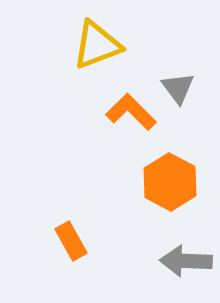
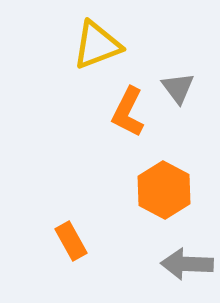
orange L-shape: moved 3 px left; rotated 108 degrees counterclockwise
orange hexagon: moved 6 px left, 8 px down
gray arrow: moved 1 px right, 3 px down
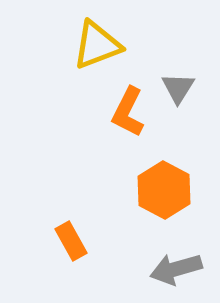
gray triangle: rotated 9 degrees clockwise
gray arrow: moved 11 px left, 5 px down; rotated 18 degrees counterclockwise
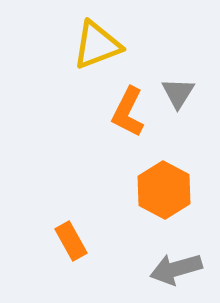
gray triangle: moved 5 px down
